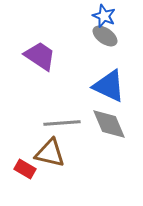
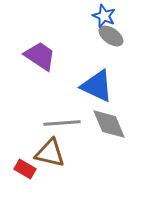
gray ellipse: moved 6 px right
blue triangle: moved 12 px left
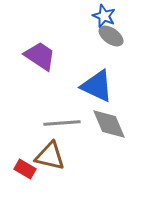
brown triangle: moved 3 px down
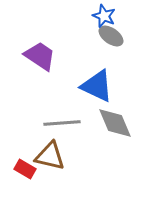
gray diamond: moved 6 px right, 1 px up
